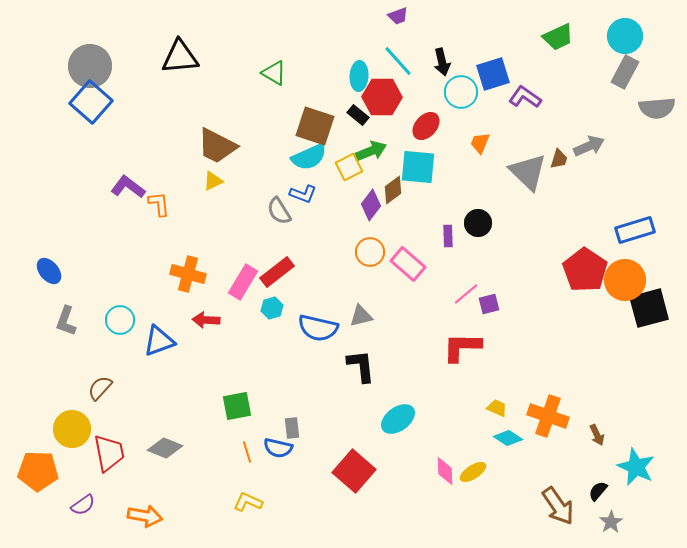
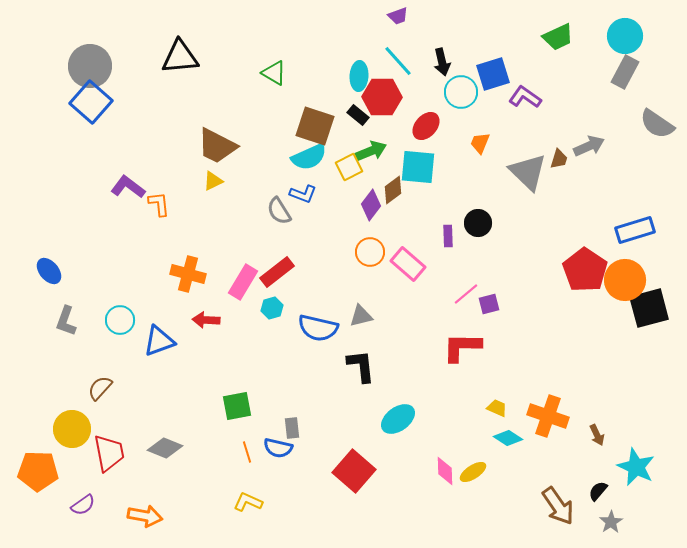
gray semicircle at (657, 108): moved 16 px down; rotated 39 degrees clockwise
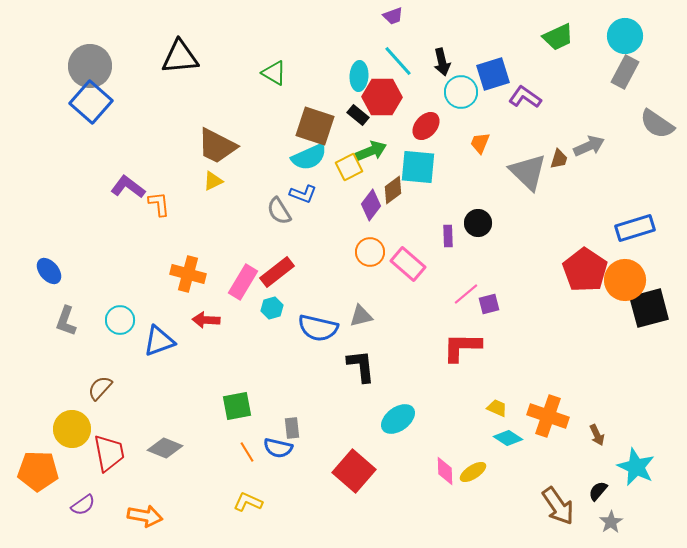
purple trapezoid at (398, 16): moved 5 px left
blue rectangle at (635, 230): moved 2 px up
orange line at (247, 452): rotated 15 degrees counterclockwise
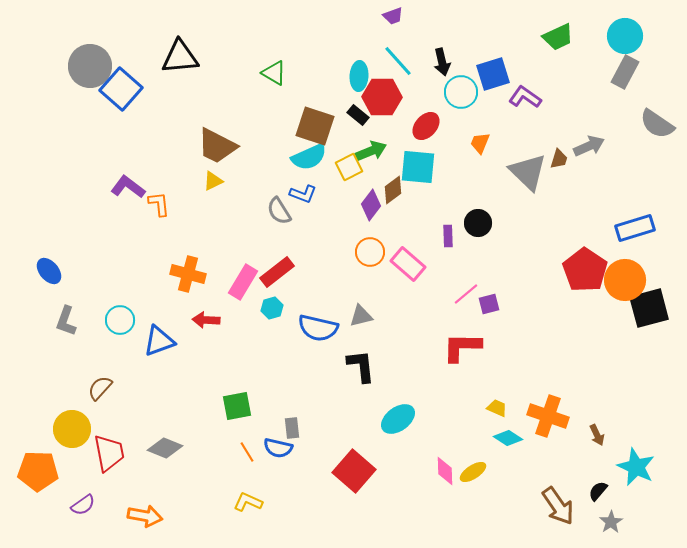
blue square at (91, 102): moved 30 px right, 13 px up
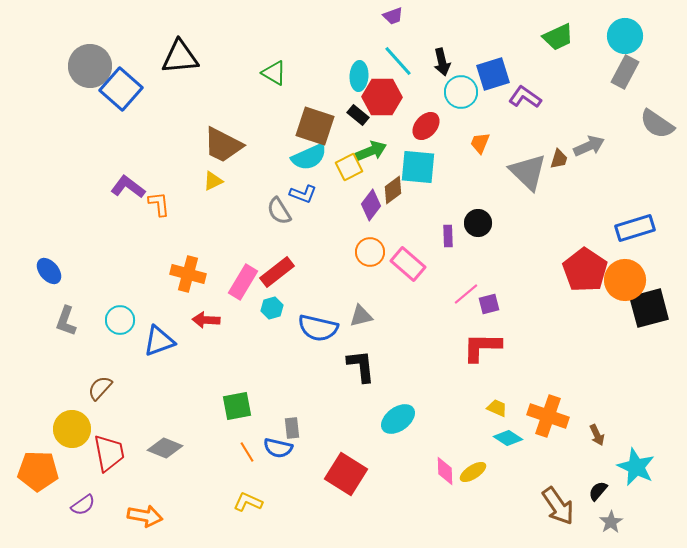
brown trapezoid at (217, 146): moved 6 px right, 1 px up
red L-shape at (462, 347): moved 20 px right
red square at (354, 471): moved 8 px left, 3 px down; rotated 9 degrees counterclockwise
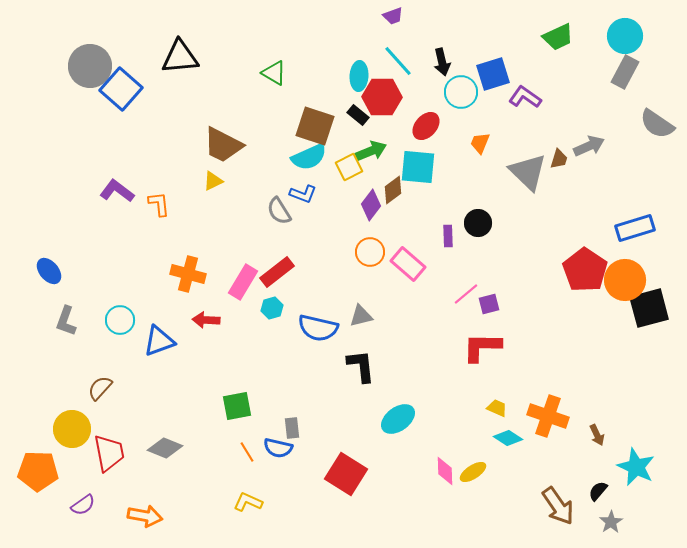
purple L-shape at (128, 187): moved 11 px left, 4 px down
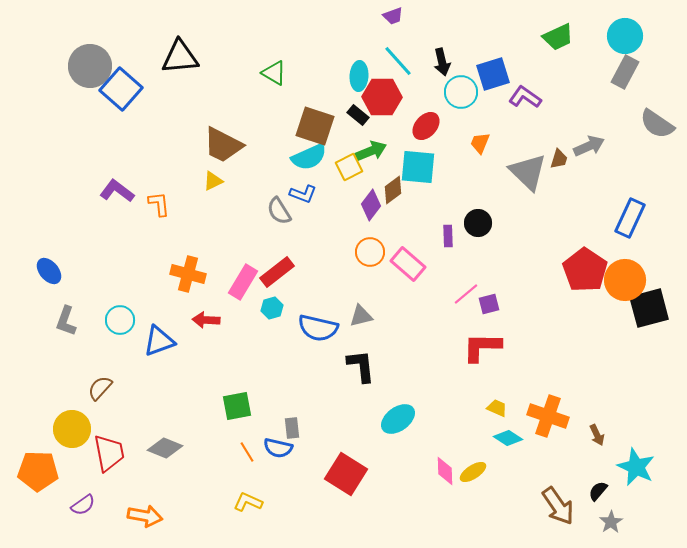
blue rectangle at (635, 228): moved 5 px left, 10 px up; rotated 48 degrees counterclockwise
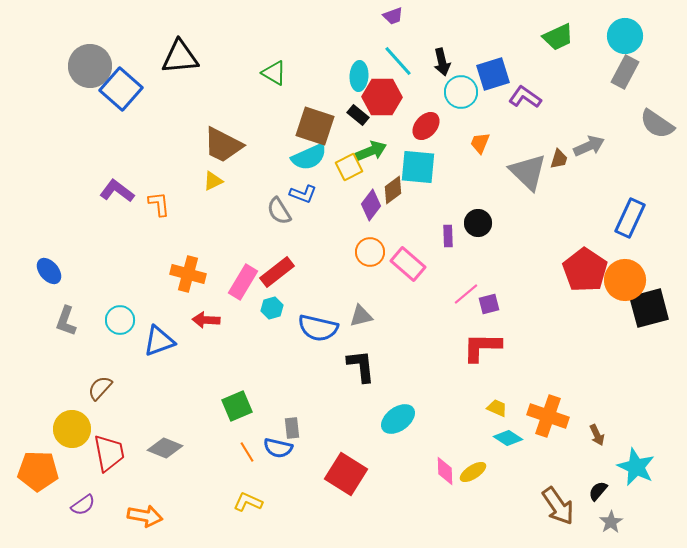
green square at (237, 406): rotated 12 degrees counterclockwise
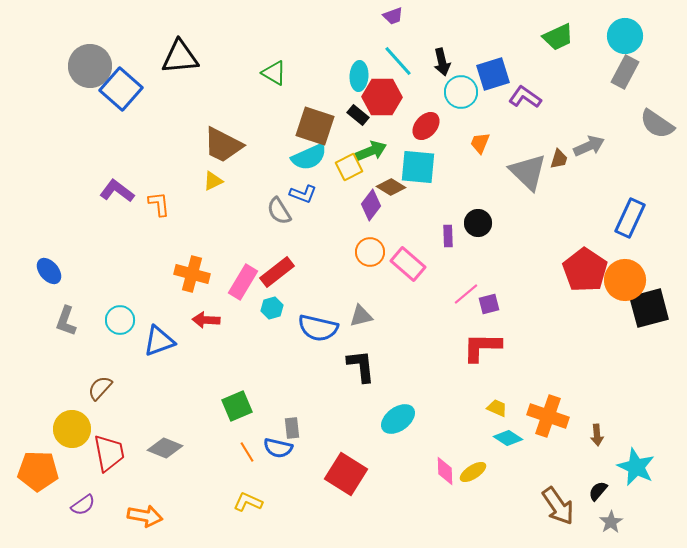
brown diamond at (393, 190): moved 2 px left, 3 px up; rotated 68 degrees clockwise
orange cross at (188, 274): moved 4 px right
brown arrow at (597, 435): rotated 20 degrees clockwise
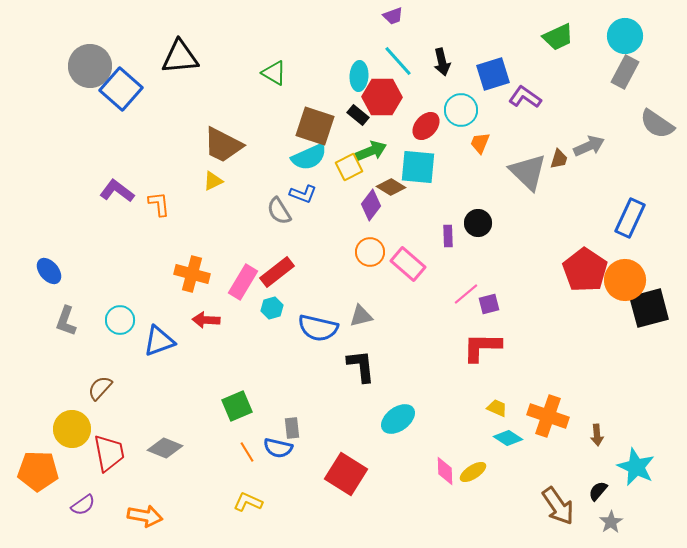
cyan circle at (461, 92): moved 18 px down
